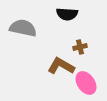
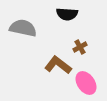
brown cross: rotated 16 degrees counterclockwise
brown L-shape: moved 3 px left, 1 px up; rotated 8 degrees clockwise
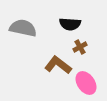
black semicircle: moved 3 px right, 10 px down
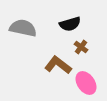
black semicircle: rotated 20 degrees counterclockwise
brown cross: moved 1 px right; rotated 24 degrees counterclockwise
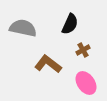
black semicircle: rotated 50 degrees counterclockwise
brown cross: moved 2 px right, 3 px down; rotated 24 degrees clockwise
brown L-shape: moved 10 px left, 1 px up
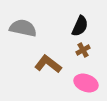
black semicircle: moved 10 px right, 2 px down
pink ellipse: rotated 35 degrees counterclockwise
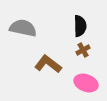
black semicircle: rotated 25 degrees counterclockwise
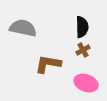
black semicircle: moved 2 px right, 1 px down
brown L-shape: rotated 28 degrees counterclockwise
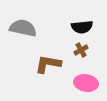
black semicircle: rotated 85 degrees clockwise
brown cross: moved 2 px left
pink ellipse: rotated 10 degrees counterclockwise
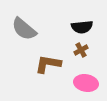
gray semicircle: moved 1 px right, 1 px down; rotated 152 degrees counterclockwise
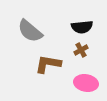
gray semicircle: moved 6 px right, 2 px down
